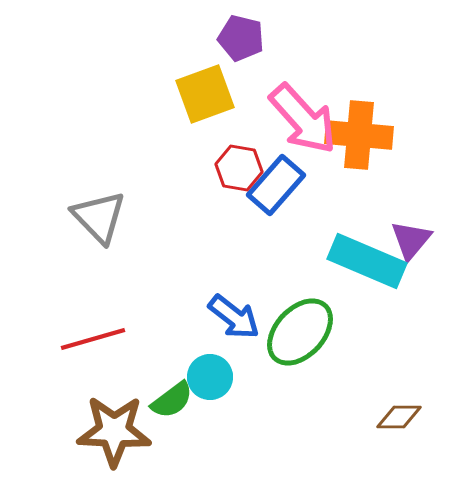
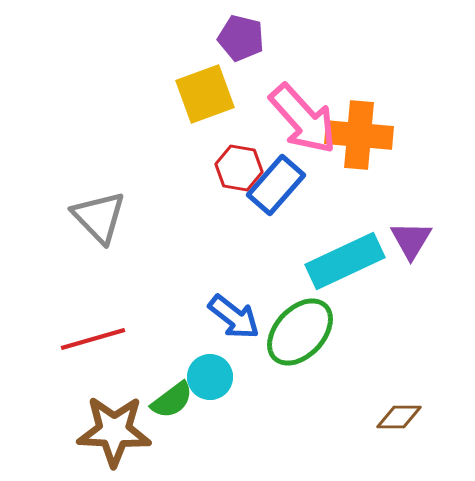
purple triangle: rotated 9 degrees counterclockwise
cyan rectangle: moved 22 px left; rotated 48 degrees counterclockwise
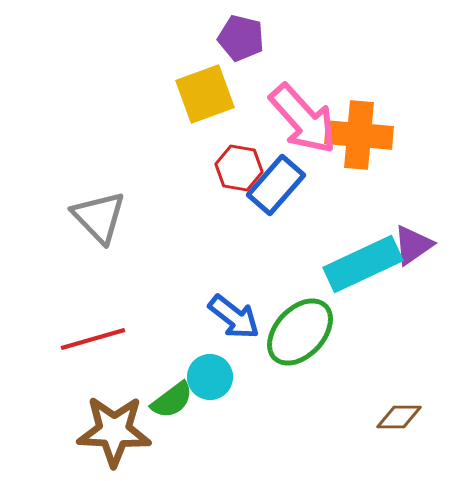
purple triangle: moved 2 px right, 5 px down; rotated 24 degrees clockwise
cyan rectangle: moved 18 px right, 3 px down
